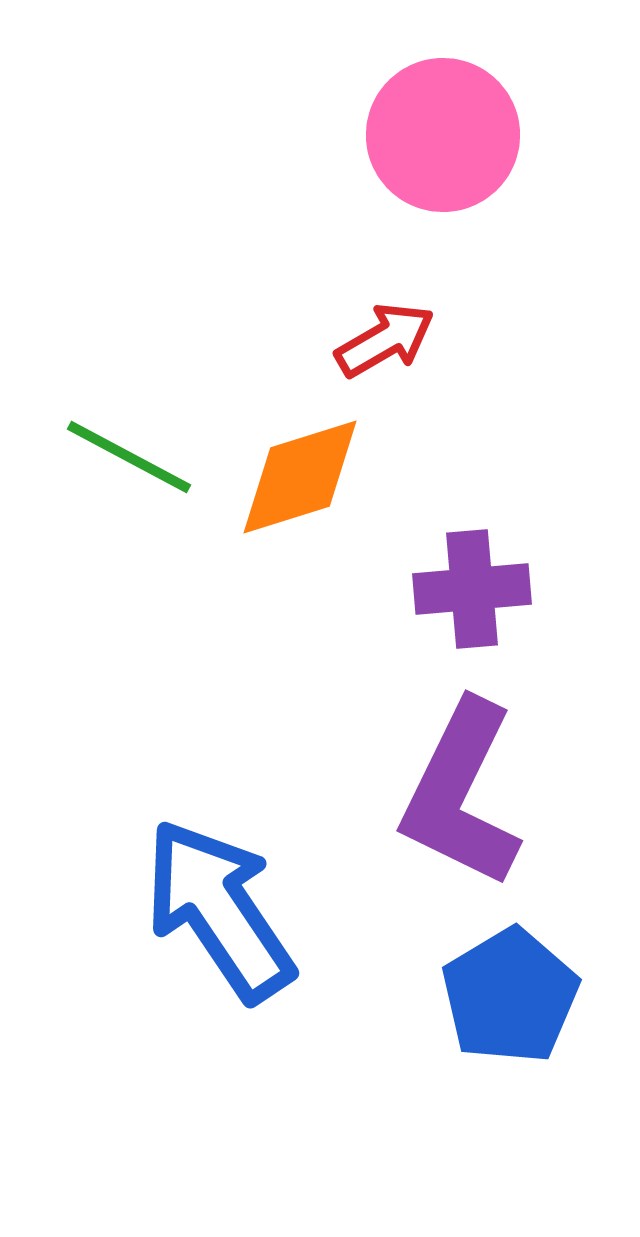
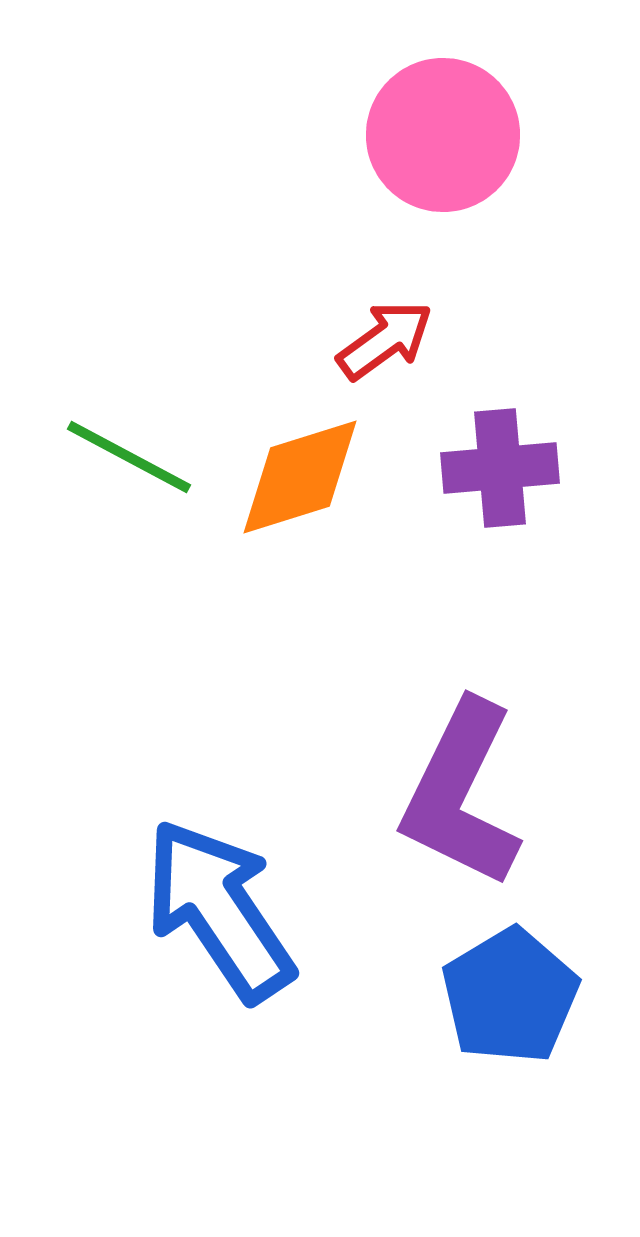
red arrow: rotated 6 degrees counterclockwise
purple cross: moved 28 px right, 121 px up
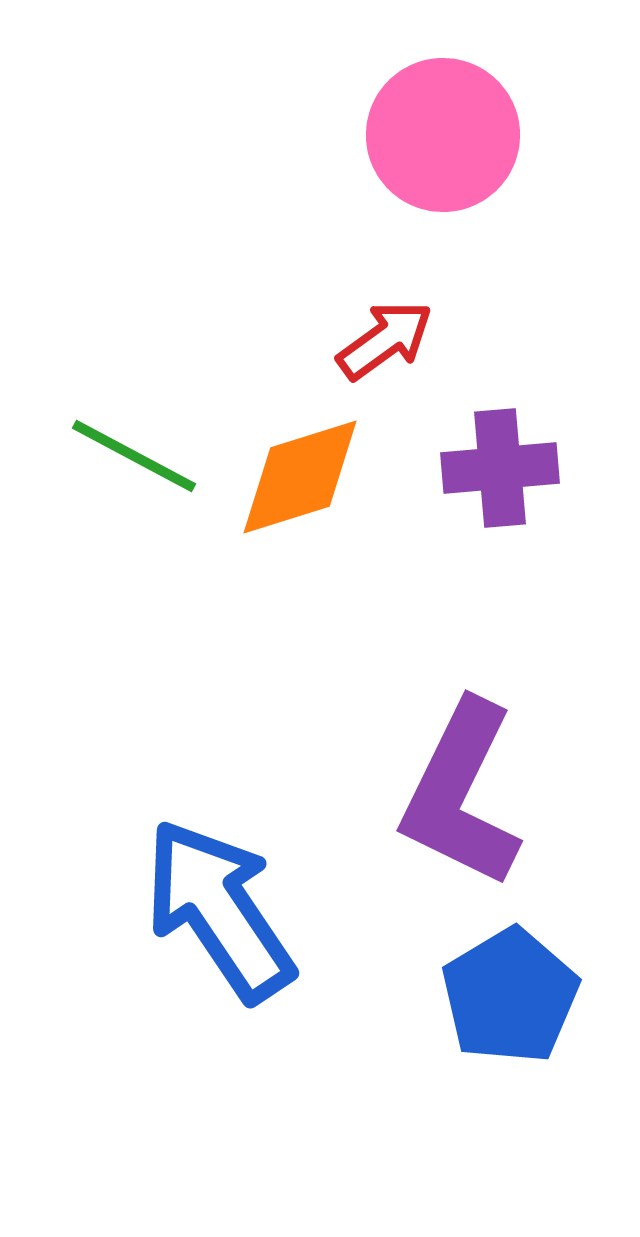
green line: moved 5 px right, 1 px up
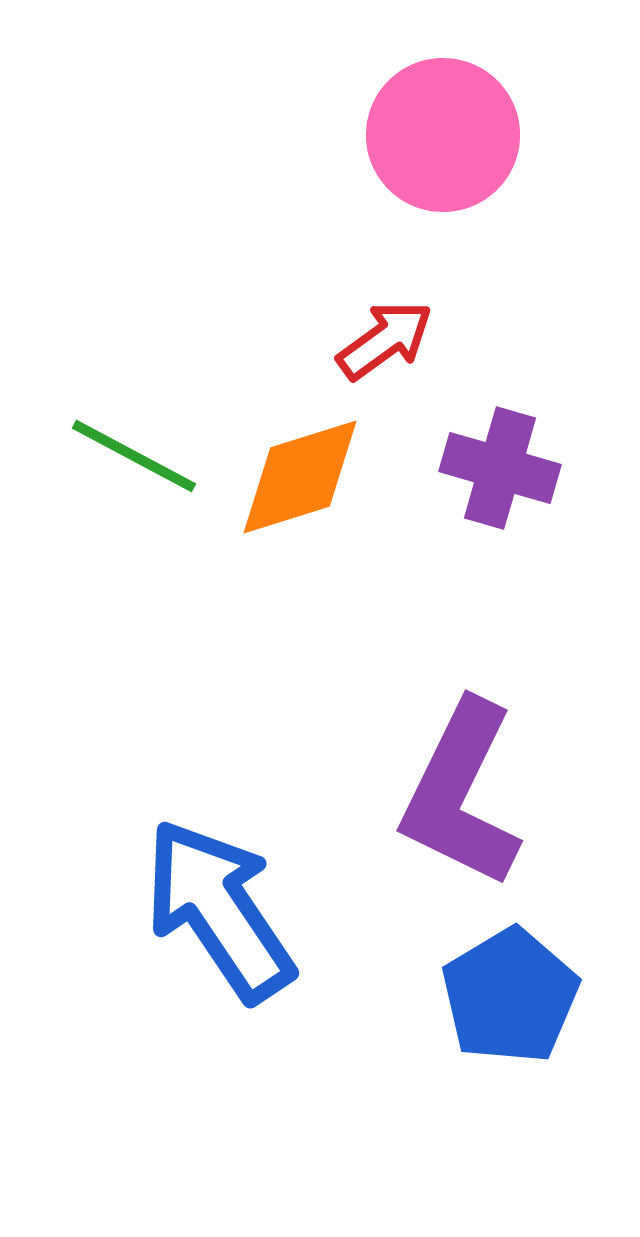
purple cross: rotated 21 degrees clockwise
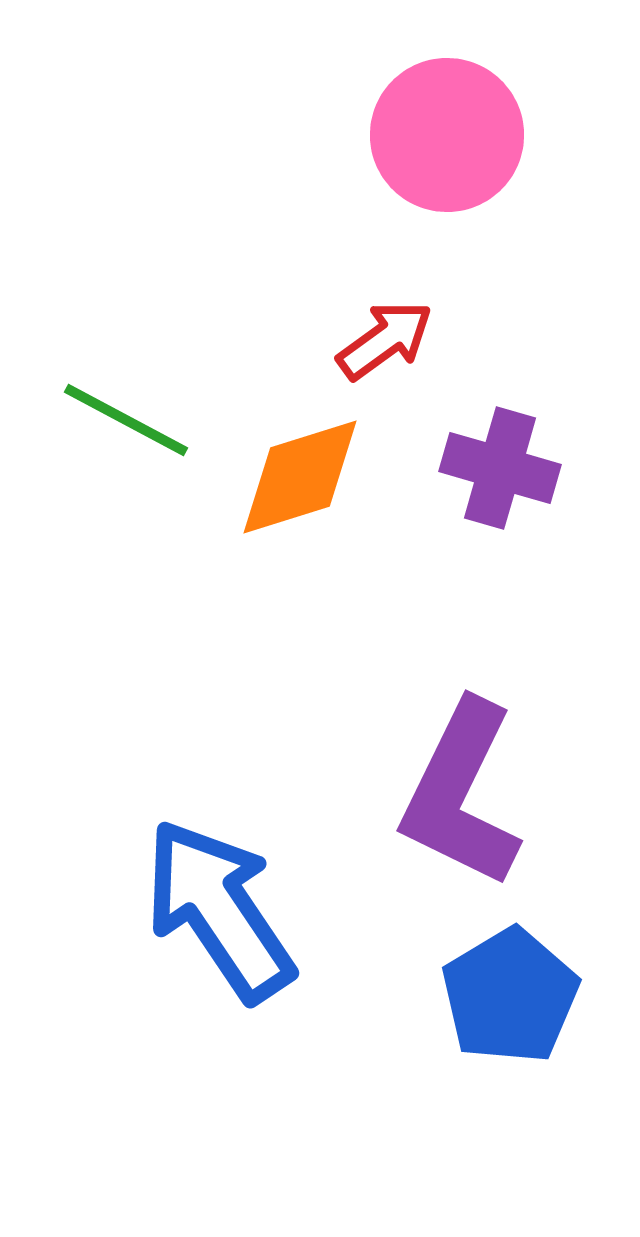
pink circle: moved 4 px right
green line: moved 8 px left, 36 px up
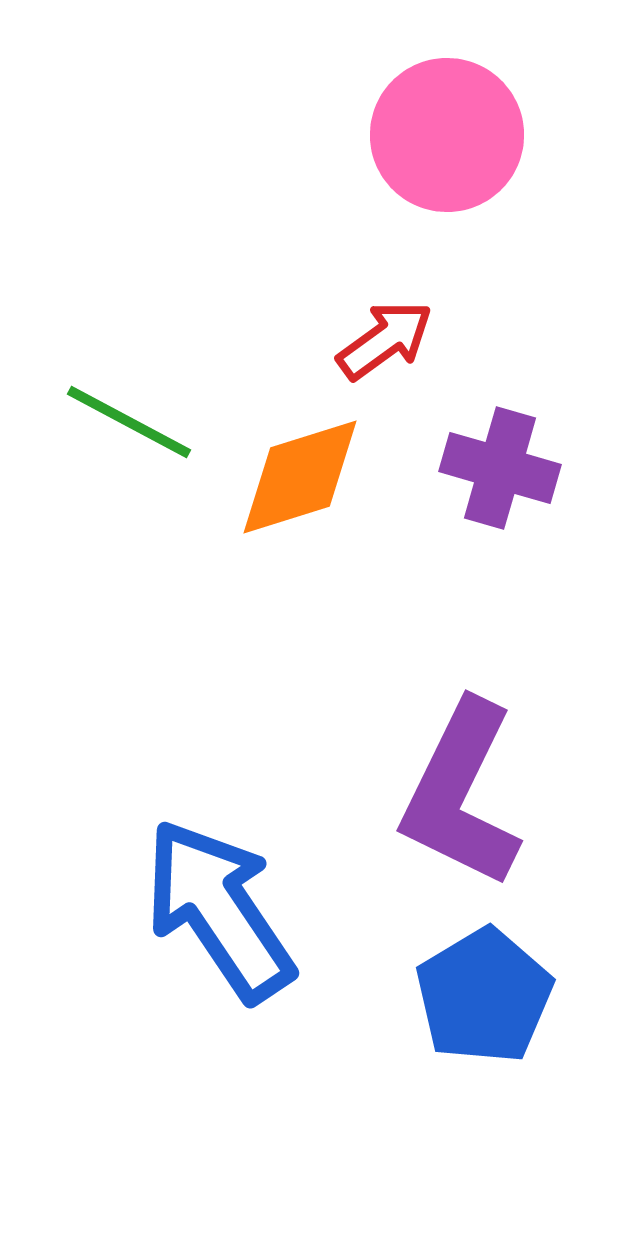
green line: moved 3 px right, 2 px down
blue pentagon: moved 26 px left
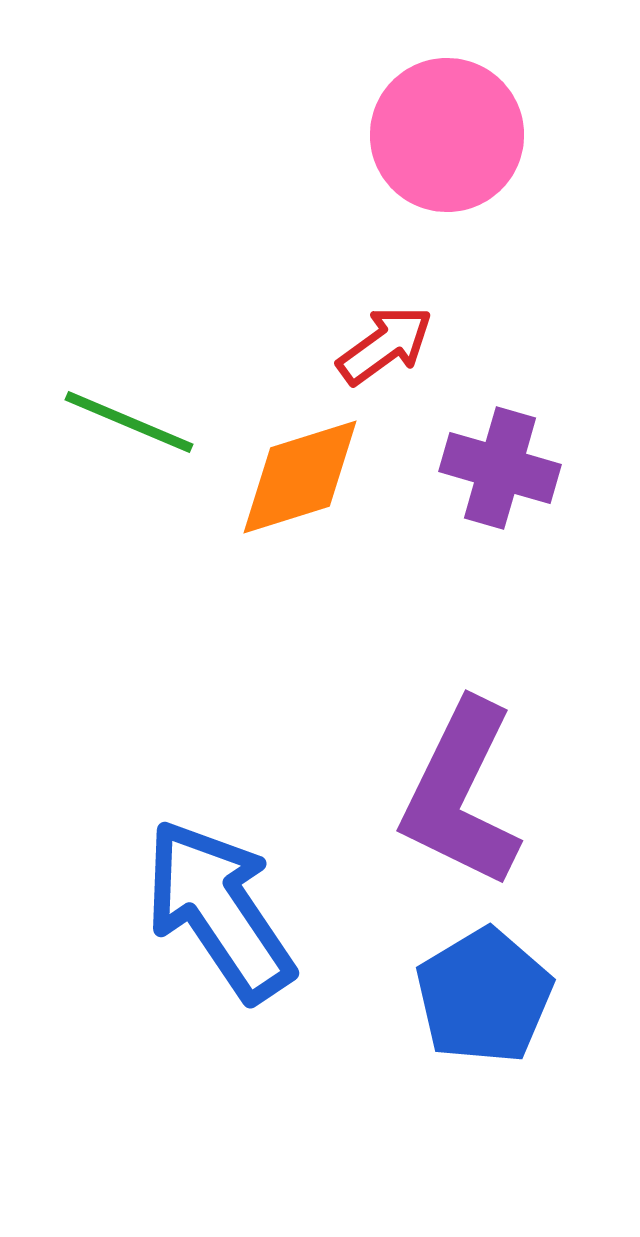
red arrow: moved 5 px down
green line: rotated 5 degrees counterclockwise
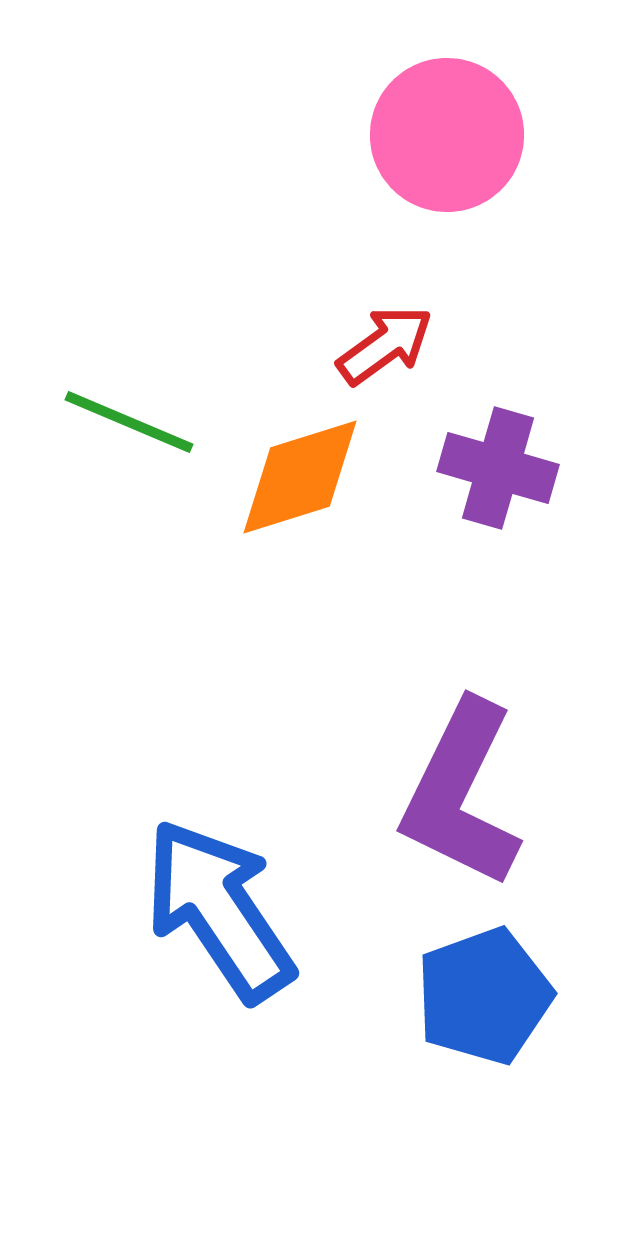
purple cross: moved 2 px left
blue pentagon: rotated 11 degrees clockwise
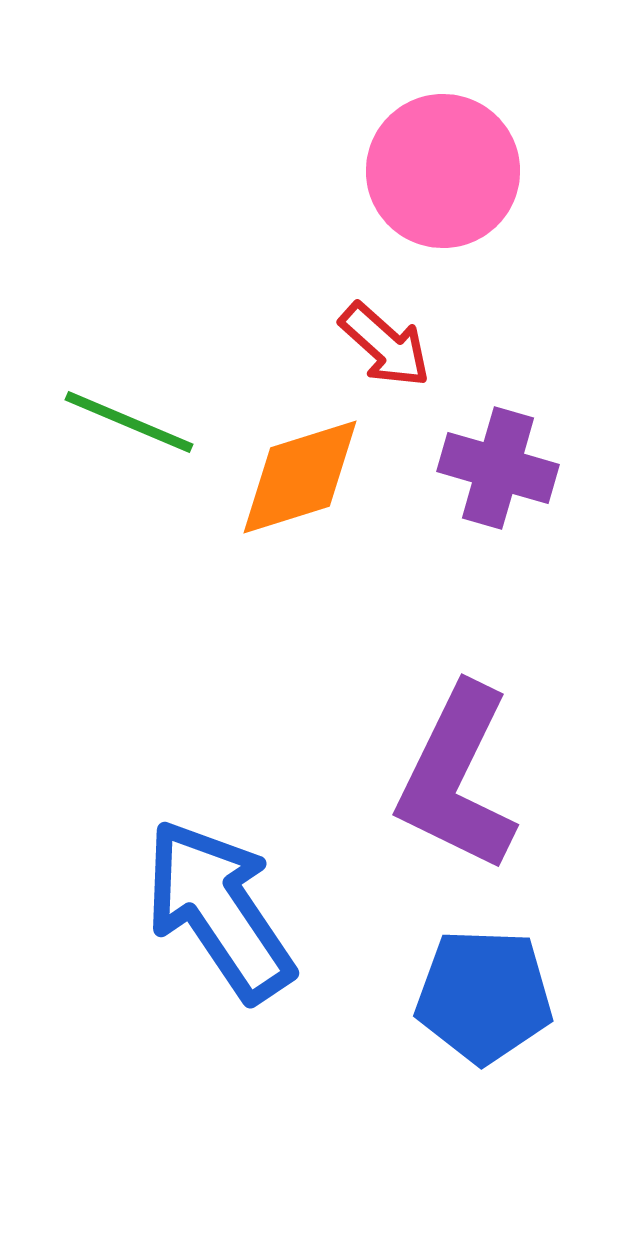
pink circle: moved 4 px left, 36 px down
red arrow: rotated 78 degrees clockwise
purple L-shape: moved 4 px left, 16 px up
blue pentagon: rotated 22 degrees clockwise
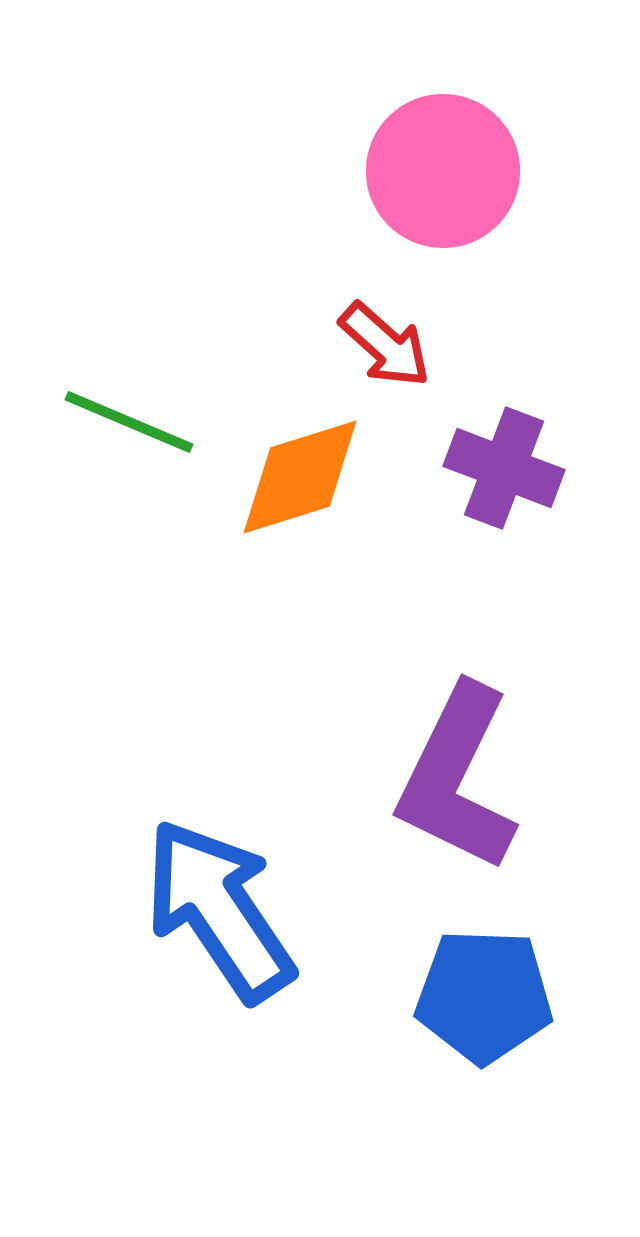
purple cross: moved 6 px right; rotated 5 degrees clockwise
